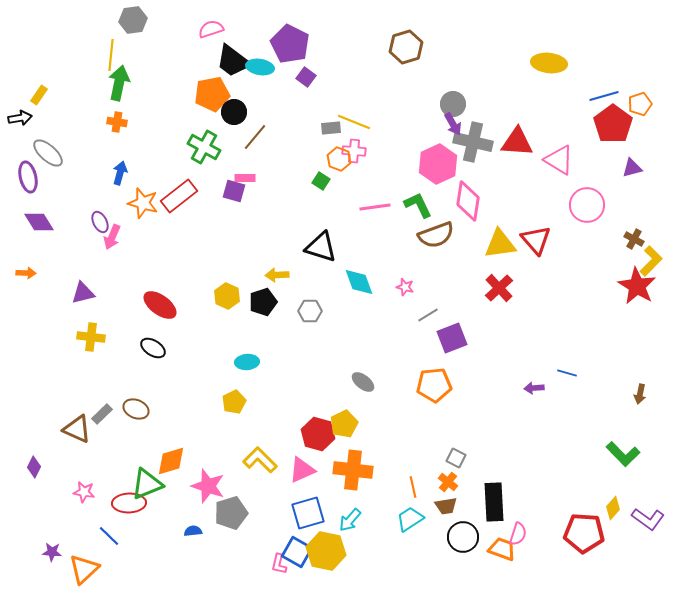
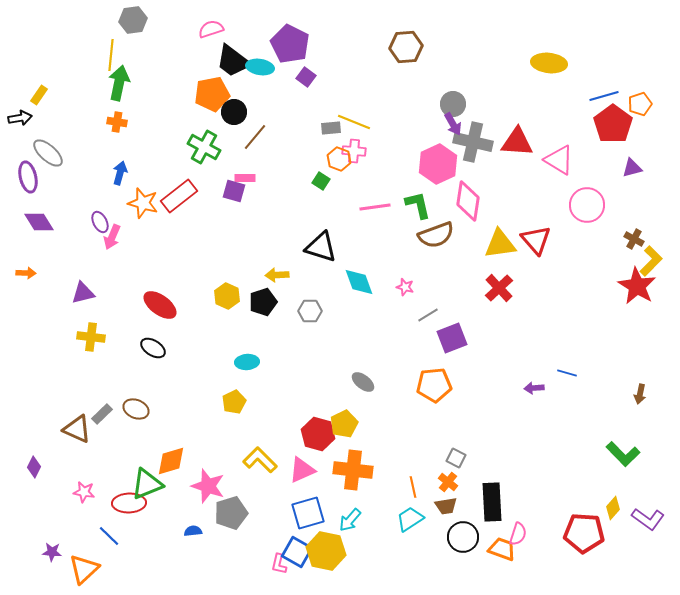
brown hexagon at (406, 47): rotated 12 degrees clockwise
green L-shape at (418, 205): rotated 12 degrees clockwise
black rectangle at (494, 502): moved 2 px left
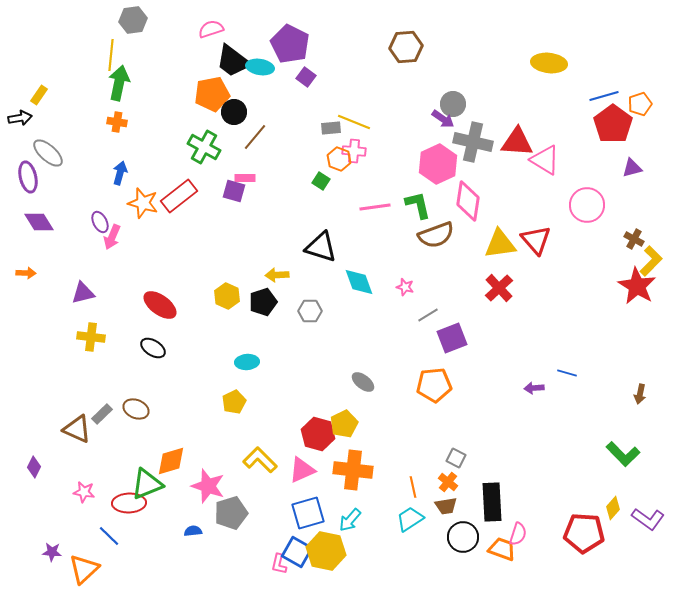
purple arrow at (453, 124): moved 10 px left, 5 px up; rotated 25 degrees counterclockwise
pink triangle at (559, 160): moved 14 px left
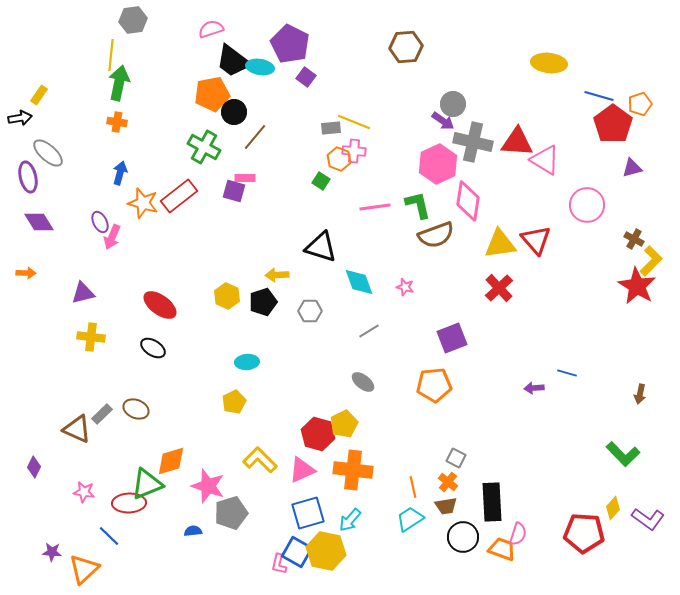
blue line at (604, 96): moved 5 px left; rotated 32 degrees clockwise
purple arrow at (443, 119): moved 2 px down
gray line at (428, 315): moved 59 px left, 16 px down
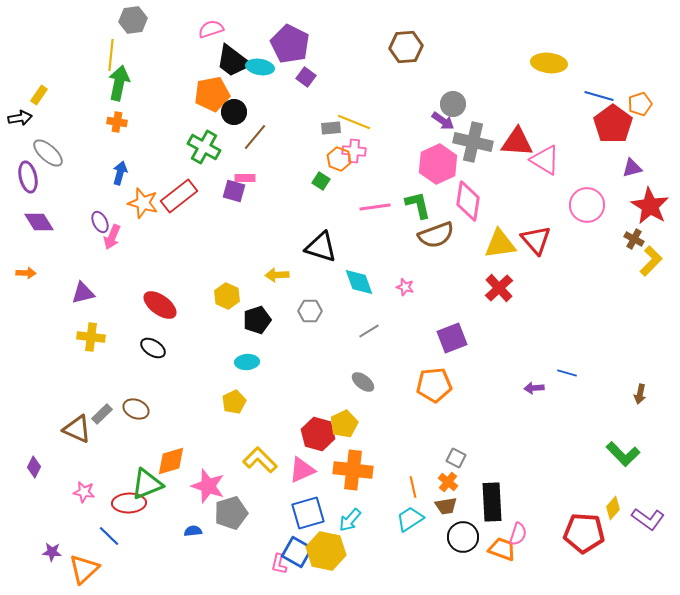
red star at (637, 286): moved 13 px right, 80 px up
black pentagon at (263, 302): moved 6 px left, 18 px down
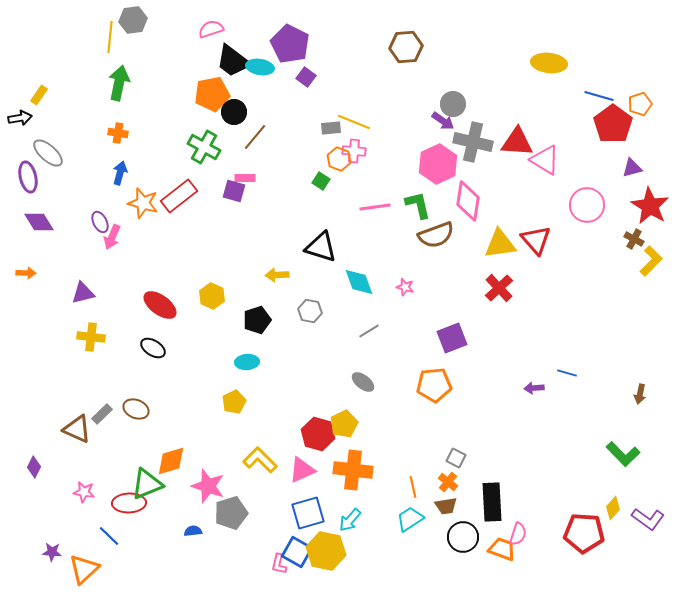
yellow line at (111, 55): moved 1 px left, 18 px up
orange cross at (117, 122): moved 1 px right, 11 px down
yellow hexagon at (227, 296): moved 15 px left
gray hexagon at (310, 311): rotated 10 degrees clockwise
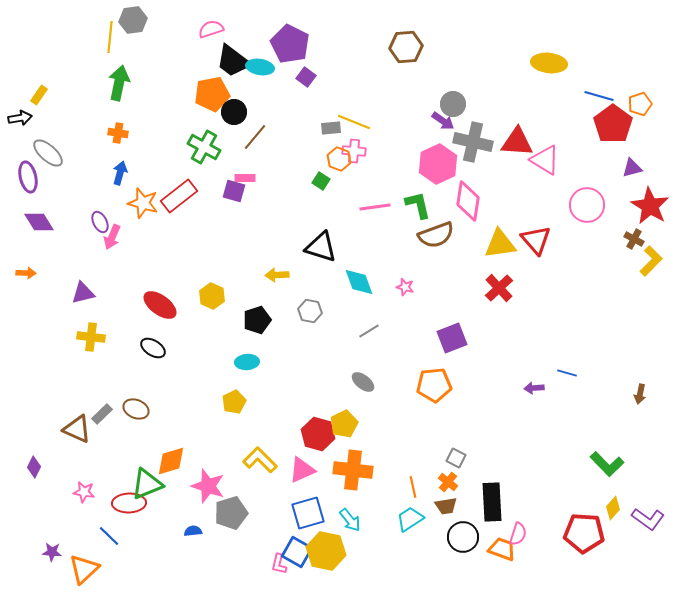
green L-shape at (623, 454): moved 16 px left, 10 px down
cyan arrow at (350, 520): rotated 80 degrees counterclockwise
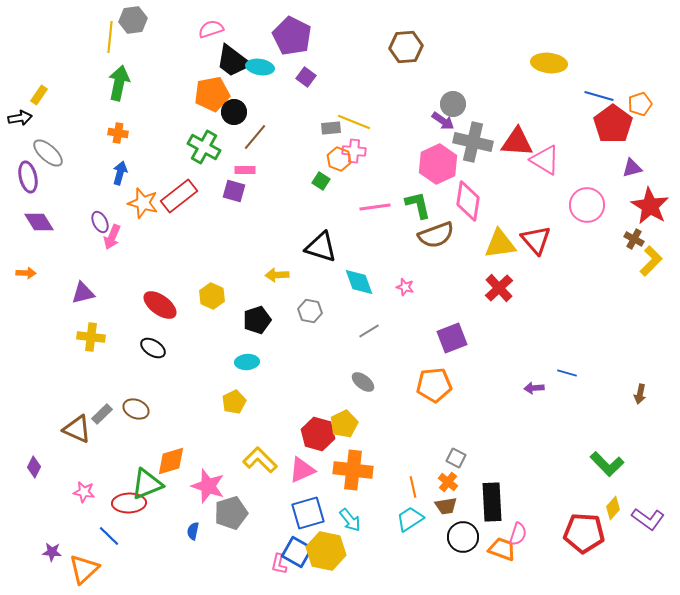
purple pentagon at (290, 44): moved 2 px right, 8 px up
pink rectangle at (245, 178): moved 8 px up
blue semicircle at (193, 531): rotated 72 degrees counterclockwise
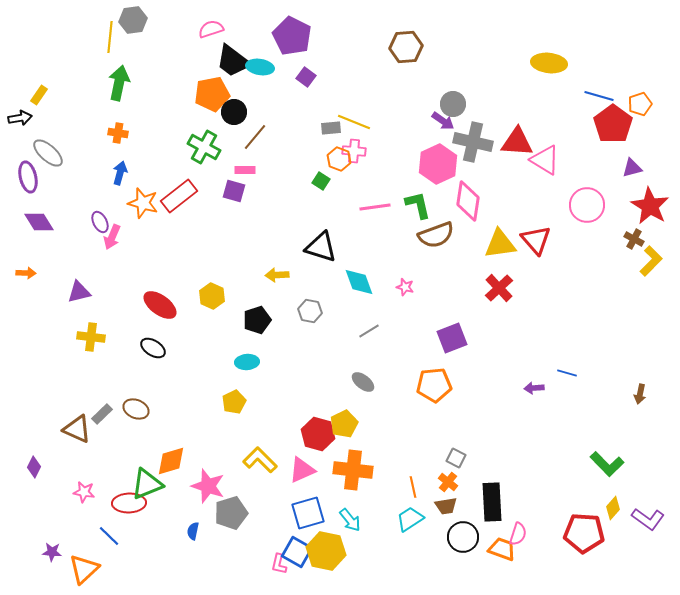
purple triangle at (83, 293): moved 4 px left, 1 px up
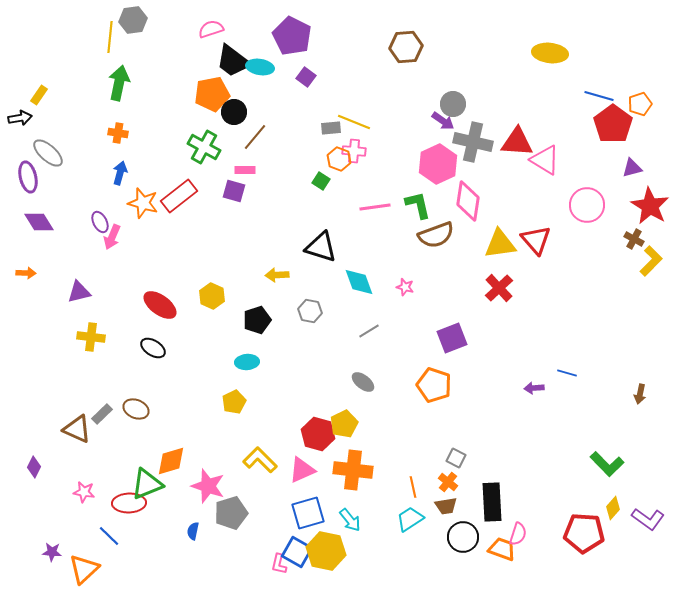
yellow ellipse at (549, 63): moved 1 px right, 10 px up
orange pentagon at (434, 385): rotated 24 degrees clockwise
